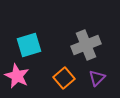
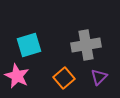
gray cross: rotated 12 degrees clockwise
purple triangle: moved 2 px right, 1 px up
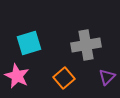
cyan square: moved 2 px up
purple triangle: moved 8 px right
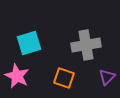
orange square: rotated 30 degrees counterclockwise
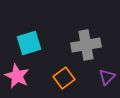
orange square: rotated 35 degrees clockwise
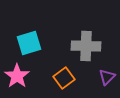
gray cross: moved 1 px down; rotated 12 degrees clockwise
pink star: rotated 10 degrees clockwise
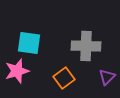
cyan square: rotated 25 degrees clockwise
pink star: moved 5 px up; rotated 20 degrees clockwise
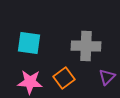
pink star: moved 13 px right, 11 px down; rotated 20 degrees clockwise
